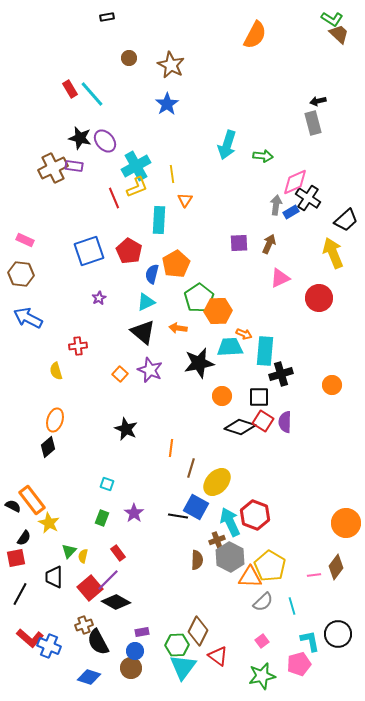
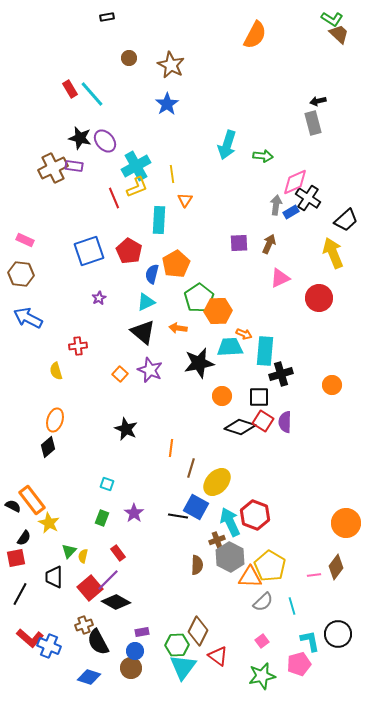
brown semicircle at (197, 560): moved 5 px down
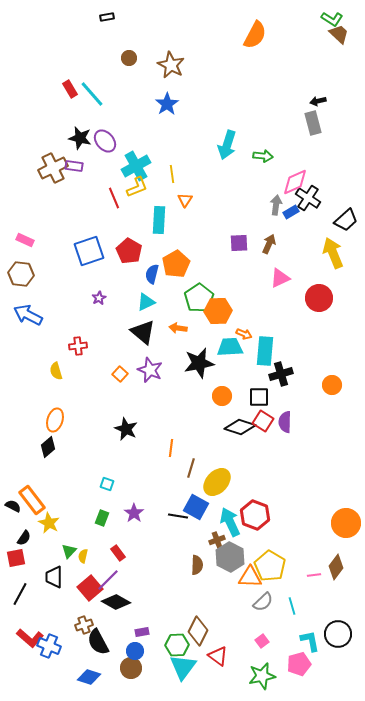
blue arrow at (28, 318): moved 3 px up
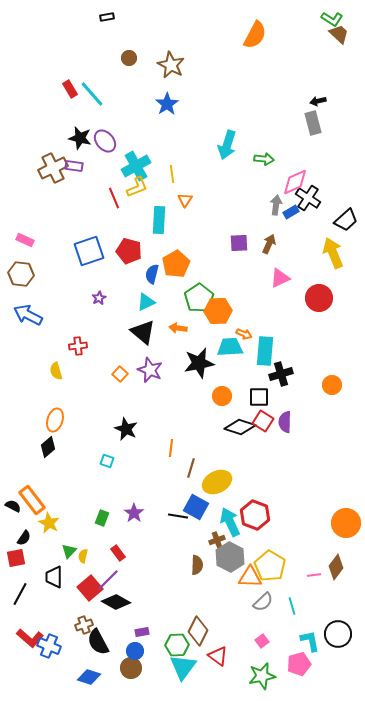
green arrow at (263, 156): moved 1 px right, 3 px down
red pentagon at (129, 251): rotated 15 degrees counterclockwise
yellow ellipse at (217, 482): rotated 20 degrees clockwise
cyan square at (107, 484): moved 23 px up
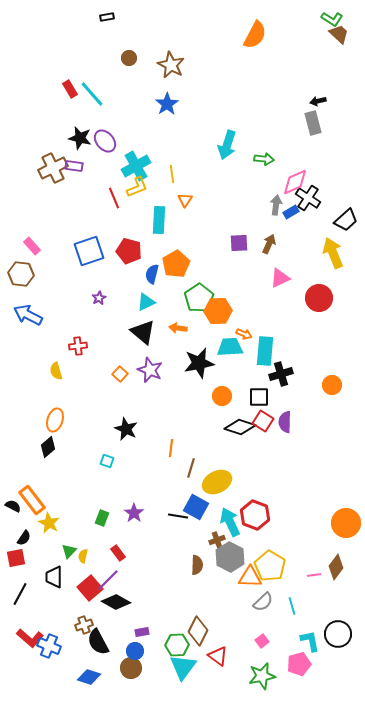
pink rectangle at (25, 240): moved 7 px right, 6 px down; rotated 24 degrees clockwise
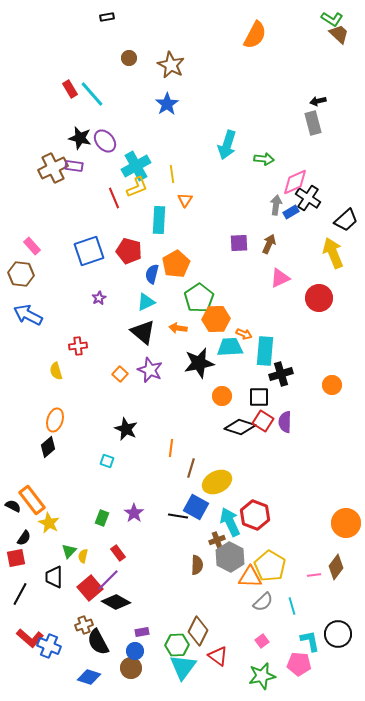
orange hexagon at (218, 311): moved 2 px left, 8 px down
pink pentagon at (299, 664): rotated 20 degrees clockwise
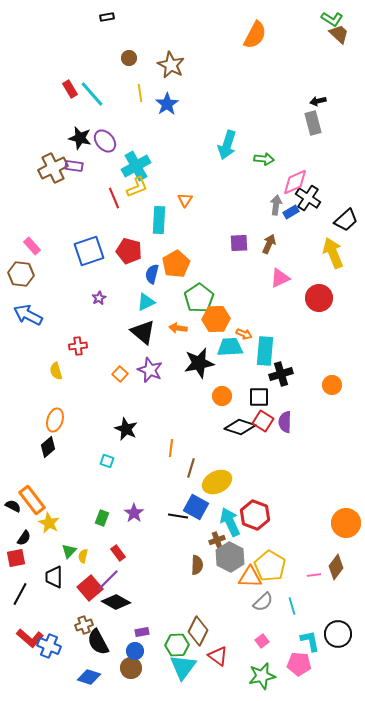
yellow line at (172, 174): moved 32 px left, 81 px up
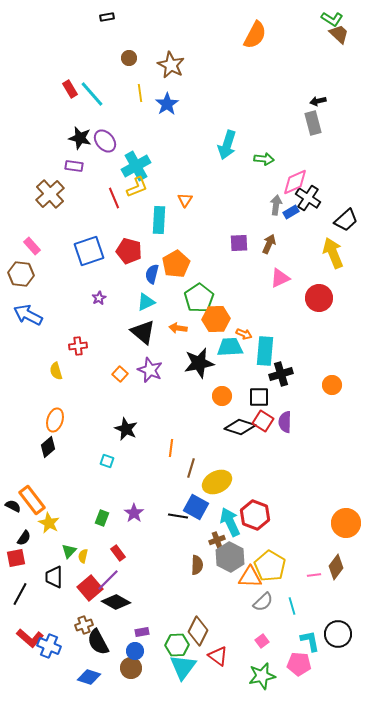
brown cross at (53, 168): moved 3 px left, 26 px down; rotated 16 degrees counterclockwise
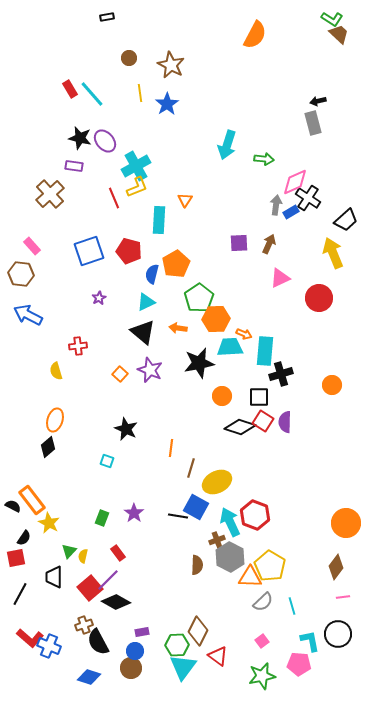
pink line at (314, 575): moved 29 px right, 22 px down
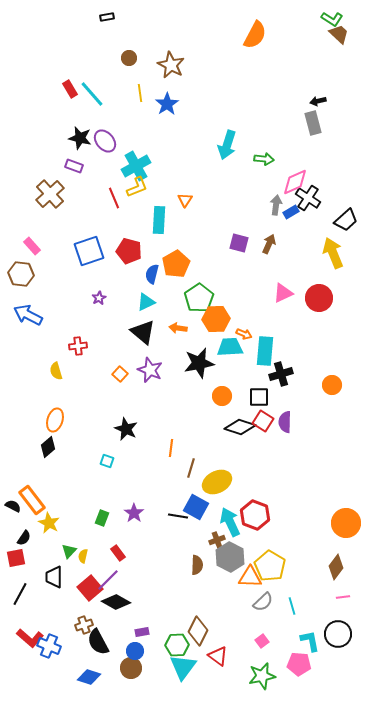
purple rectangle at (74, 166): rotated 12 degrees clockwise
purple square at (239, 243): rotated 18 degrees clockwise
pink triangle at (280, 278): moved 3 px right, 15 px down
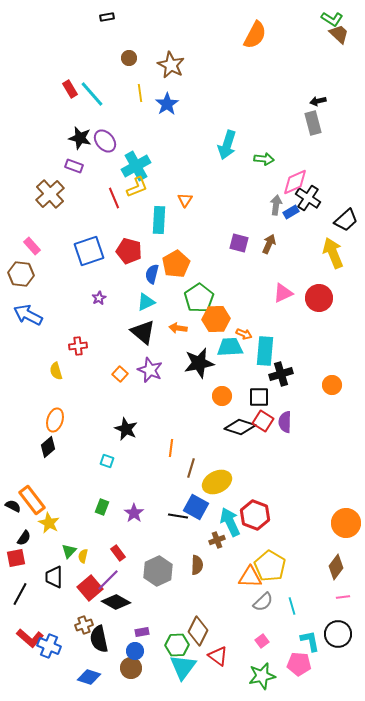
green rectangle at (102, 518): moved 11 px up
gray hexagon at (230, 557): moved 72 px left, 14 px down; rotated 8 degrees clockwise
black semicircle at (98, 642): moved 1 px right, 3 px up; rotated 16 degrees clockwise
